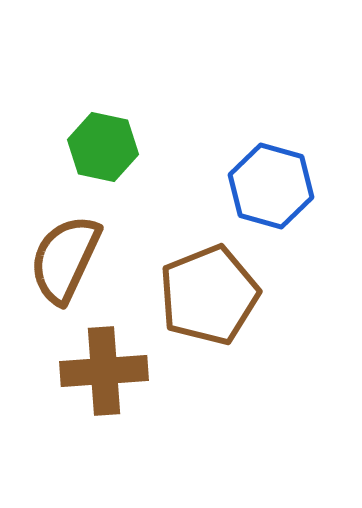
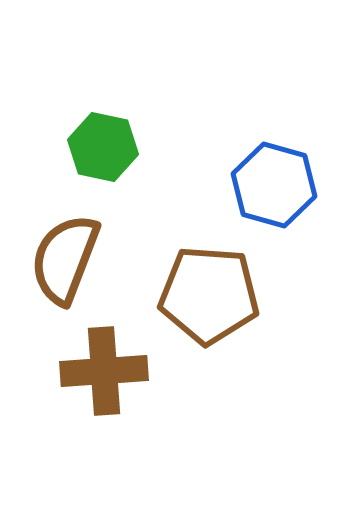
blue hexagon: moved 3 px right, 1 px up
brown semicircle: rotated 4 degrees counterclockwise
brown pentagon: rotated 26 degrees clockwise
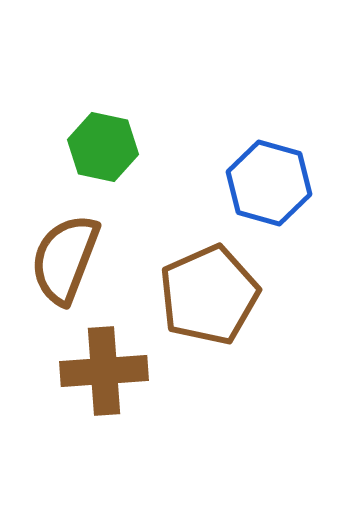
blue hexagon: moved 5 px left, 2 px up
brown pentagon: rotated 28 degrees counterclockwise
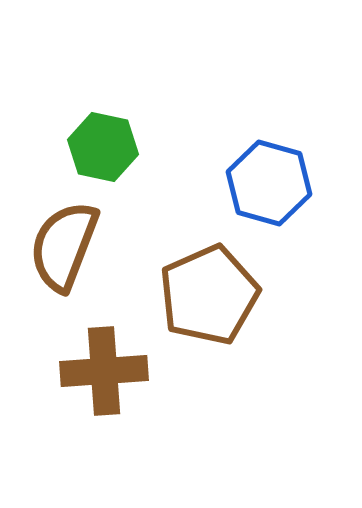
brown semicircle: moved 1 px left, 13 px up
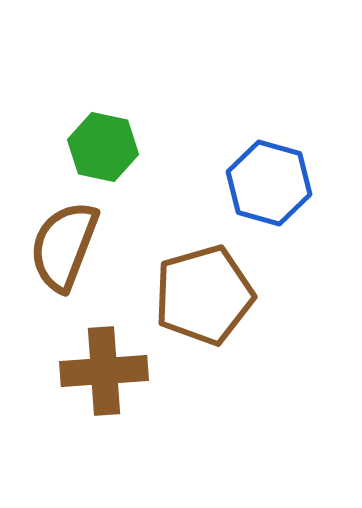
brown pentagon: moved 5 px left; rotated 8 degrees clockwise
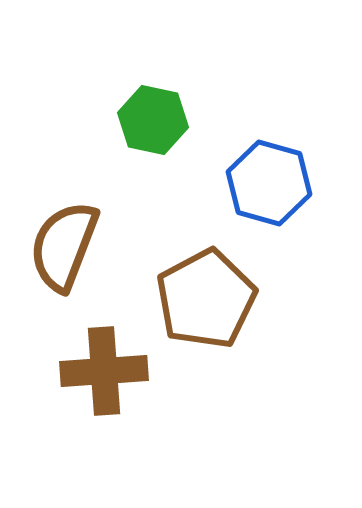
green hexagon: moved 50 px right, 27 px up
brown pentagon: moved 2 px right, 4 px down; rotated 12 degrees counterclockwise
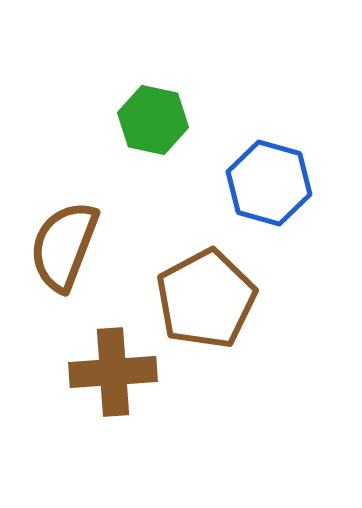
brown cross: moved 9 px right, 1 px down
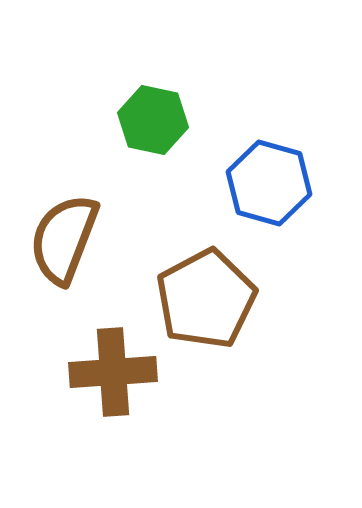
brown semicircle: moved 7 px up
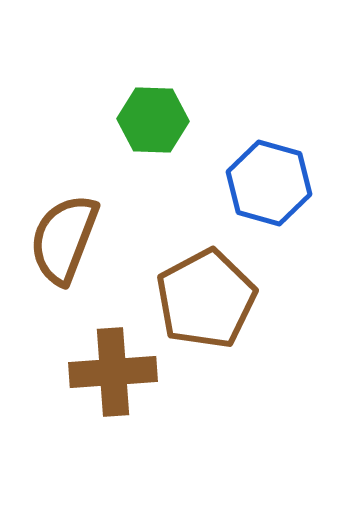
green hexagon: rotated 10 degrees counterclockwise
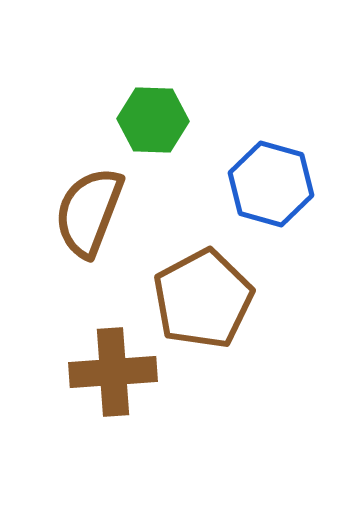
blue hexagon: moved 2 px right, 1 px down
brown semicircle: moved 25 px right, 27 px up
brown pentagon: moved 3 px left
